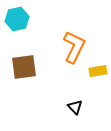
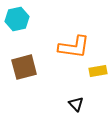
orange L-shape: rotated 72 degrees clockwise
brown square: rotated 8 degrees counterclockwise
black triangle: moved 1 px right, 3 px up
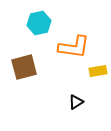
cyan hexagon: moved 22 px right, 4 px down
black triangle: moved 2 px up; rotated 42 degrees clockwise
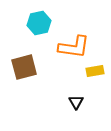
yellow rectangle: moved 3 px left
black triangle: rotated 28 degrees counterclockwise
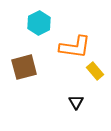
cyan hexagon: rotated 15 degrees counterclockwise
orange L-shape: moved 1 px right
yellow rectangle: rotated 60 degrees clockwise
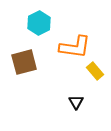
brown square: moved 5 px up
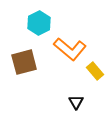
orange L-shape: moved 5 px left, 2 px down; rotated 32 degrees clockwise
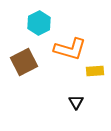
orange L-shape: rotated 24 degrees counterclockwise
brown square: rotated 12 degrees counterclockwise
yellow rectangle: rotated 54 degrees counterclockwise
